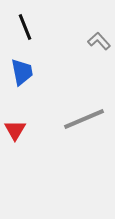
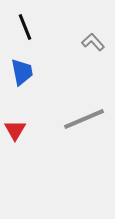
gray L-shape: moved 6 px left, 1 px down
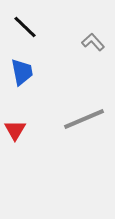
black line: rotated 24 degrees counterclockwise
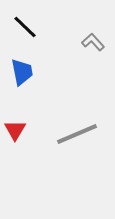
gray line: moved 7 px left, 15 px down
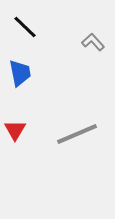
blue trapezoid: moved 2 px left, 1 px down
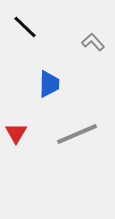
blue trapezoid: moved 29 px right, 11 px down; rotated 12 degrees clockwise
red triangle: moved 1 px right, 3 px down
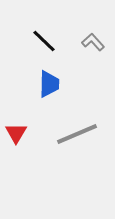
black line: moved 19 px right, 14 px down
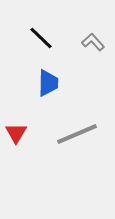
black line: moved 3 px left, 3 px up
blue trapezoid: moved 1 px left, 1 px up
